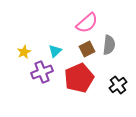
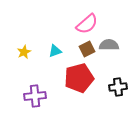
pink semicircle: moved 1 px down
gray semicircle: rotated 96 degrees counterclockwise
cyan triangle: rotated 24 degrees clockwise
purple cross: moved 7 px left, 24 px down; rotated 15 degrees clockwise
red pentagon: rotated 8 degrees clockwise
black cross: moved 2 px down; rotated 30 degrees clockwise
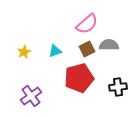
purple cross: moved 4 px left; rotated 30 degrees counterclockwise
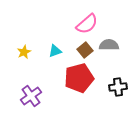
brown square: moved 2 px left, 1 px down; rotated 14 degrees counterclockwise
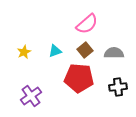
gray semicircle: moved 5 px right, 8 px down
red pentagon: rotated 20 degrees clockwise
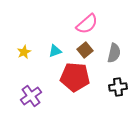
gray semicircle: rotated 102 degrees clockwise
red pentagon: moved 4 px left, 1 px up
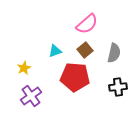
yellow star: moved 16 px down
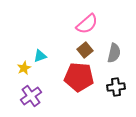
cyan triangle: moved 15 px left, 5 px down
red pentagon: moved 4 px right
black cross: moved 2 px left
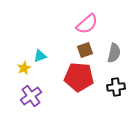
brown square: rotated 21 degrees clockwise
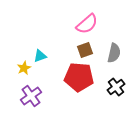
black cross: rotated 30 degrees counterclockwise
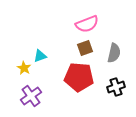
pink semicircle: rotated 20 degrees clockwise
brown square: moved 2 px up
yellow star: rotated 16 degrees counterclockwise
black cross: rotated 18 degrees clockwise
